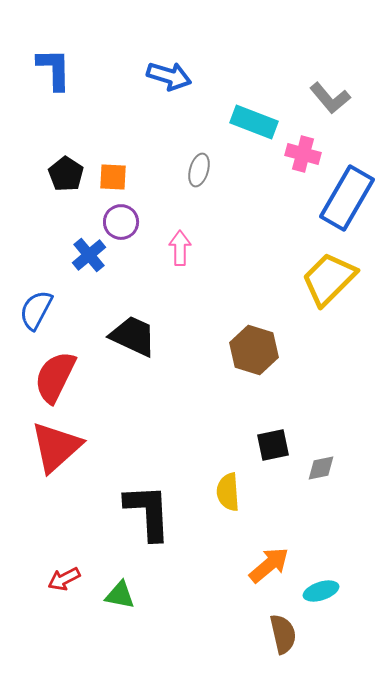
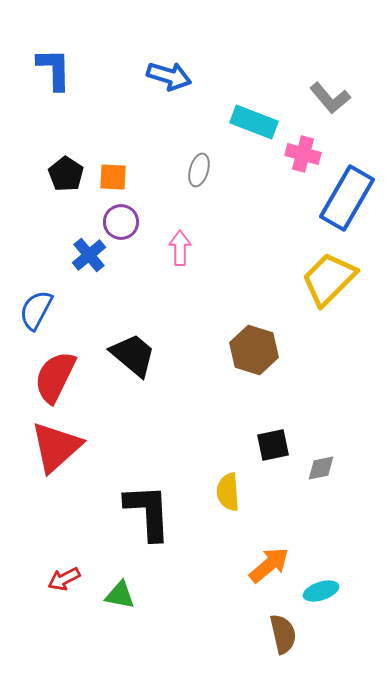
black trapezoid: moved 19 px down; rotated 15 degrees clockwise
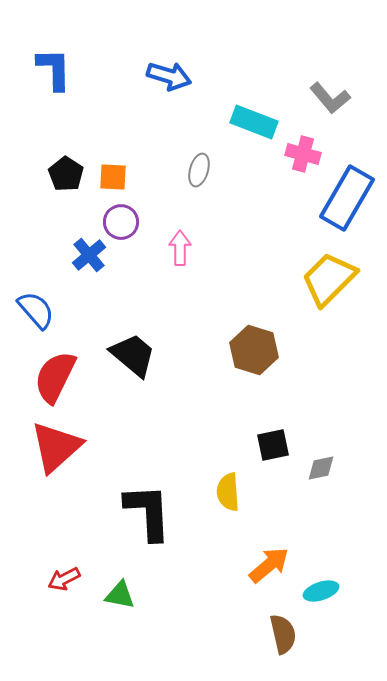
blue semicircle: rotated 111 degrees clockwise
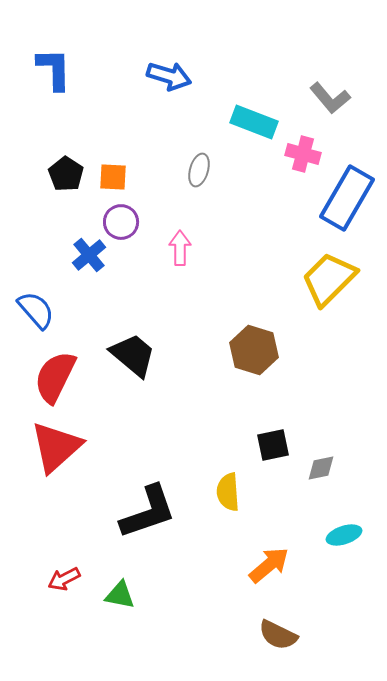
black L-shape: rotated 74 degrees clockwise
cyan ellipse: moved 23 px right, 56 px up
brown semicircle: moved 5 px left, 1 px down; rotated 129 degrees clockwise
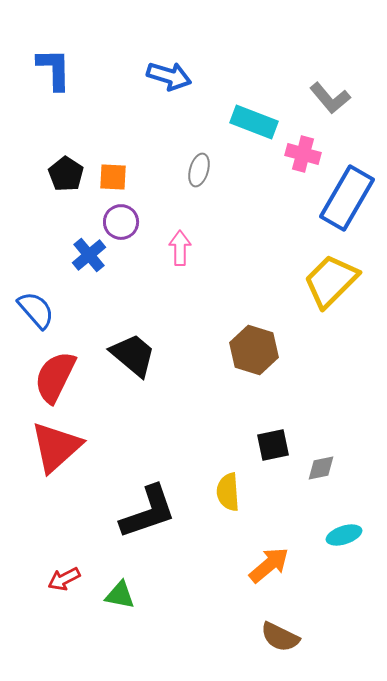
yellow trapezoid: moved 2 px right, 2 px down
brown semicircle: moved 2 px right, 2 px down
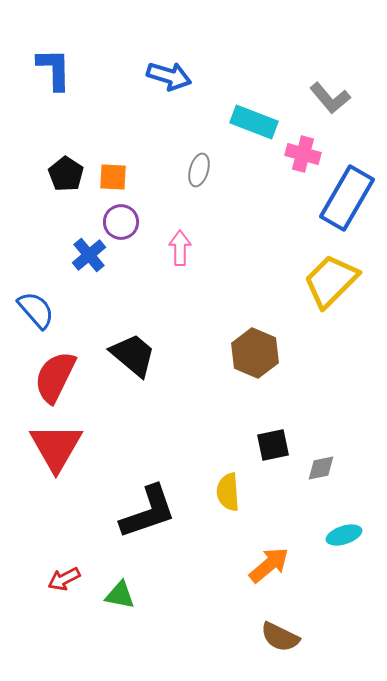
brown hexagon: moved 1 px right, 3 px down; rotated 6 degrees clockwise
red triangle: rotated 18 degrees counterclockwise
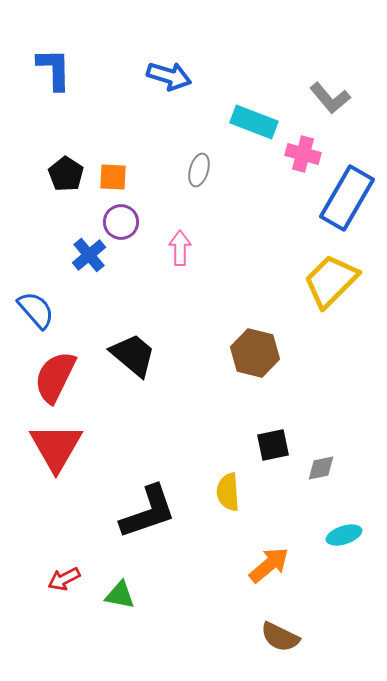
brown hexagon: rotated 9 degrees counterclockwise
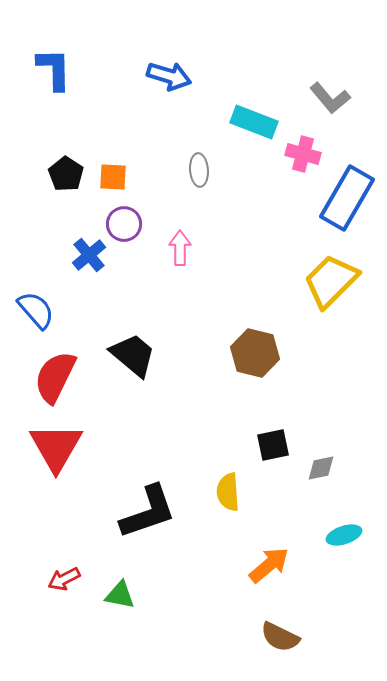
gray ellipse: rotated 20 degrees counterclockwise
purple circle: moved 3 px right, 2 px down
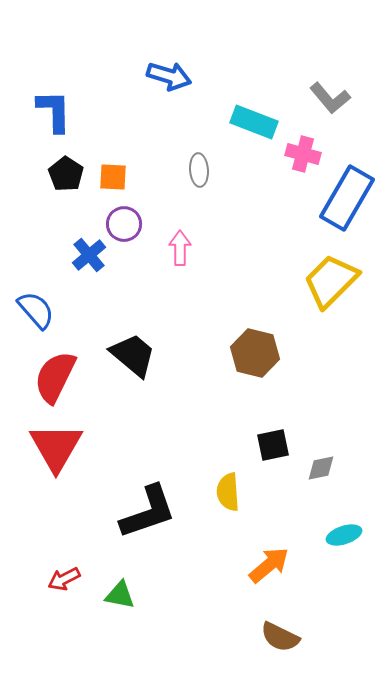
blue L-shape: moved 42 px down
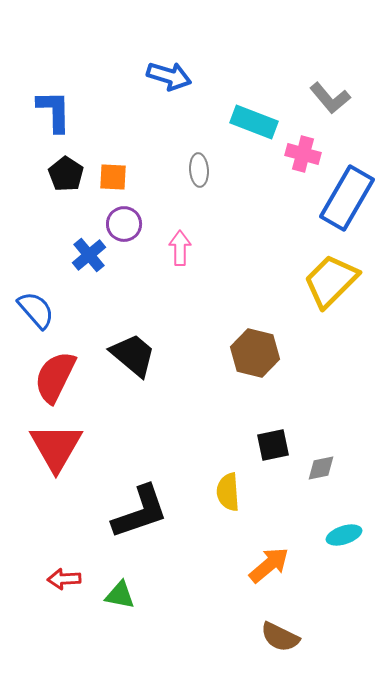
black L-shape: moved 8 px left
red arrow: rotated 24 degrees clockwise
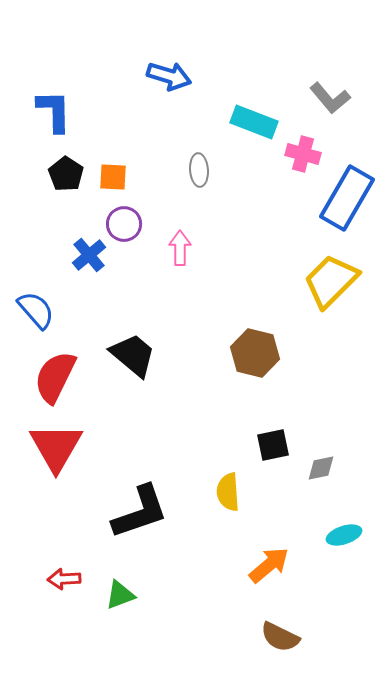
green triangle: rotated 32 degrees counterclockwise
